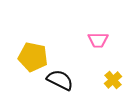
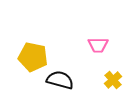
pink trapezoid: moved 5 px down
black semicircle: rotated 12 degrees counterclockwise
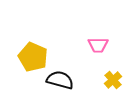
yellow pentagon: rotated 12 degrees clockwise
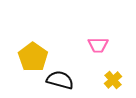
yellow pentagon: rotated 12 degrees clockwise
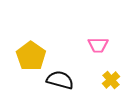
yellow pentagon: moved 2 px left, 1 px up
yellow cross: moved 2 px left
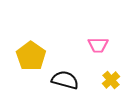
black semicircle: moved 5 px right
